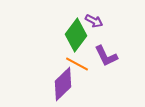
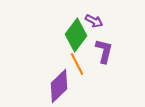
purple L-shape: moved 2 px left, 5 px up; rotated 140 degrees counterclockwise
orange line: rotated 35 degrees clockwise
purple diamond: moved 4 px left, 2 px down
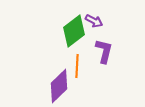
green diamond: moved 2 px left, 4 px up; rotated 16 degrees clockwise
orange line: moved 2 px down; rotated 30 degrees clockwise
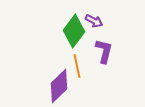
green diamond: rotated 16 degrees counterclockwise
orange line: rotated 15 degrees counterclockwise
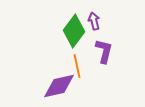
purple arrow: rotated 132 degrees counterclockwise
purple diamond: rotated 32 degrees clockwise
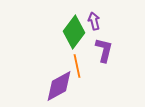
green diamond: moved 1 px down
purple L-shape: moved 1 px up
purple diamond: rotated 16 degrees counterclockwise
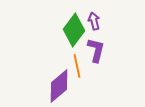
green diamond: moved 2 px up
purple L-shape: moved 8 px left
purple diamond: rotated 12 degrees counterclockwise
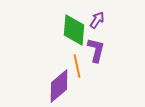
purple arrow: moved 3 px right, 1 px up; rotated 48 degrees clockwise
green diamond: rotated 32 degrees counterclockwise
